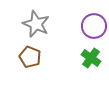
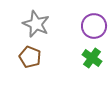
green cross: moved 1 px right
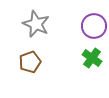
brown pentagon: moved 5 px down; rotated 30 degrees clockwise
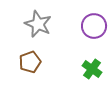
gray star: moved 2 px right
green cross: moved 11 px down
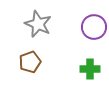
purple circle: moved 1 px down
green cross: moved 2 px left; rotated 36 degrees counterclockwise
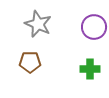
brown pentagon: rotated 20 degrees clockwise
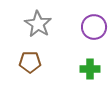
gray star: rotated 8 degrees clockwise
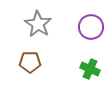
purple circle: moved 3 px left
green cross: rotated 24 degrees clockwise
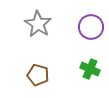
brown pentagon: moved 8 px right, 13 px down; rotated 15 degrees clockwise
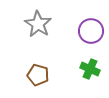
purple circle: moved 4 px down
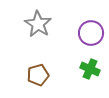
purple circle: moved 2 px down
brown pentagon: rotated 30 degrees counterclockwise
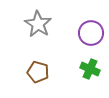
brown pentagon: moved 3 px up; rotated 30 degrees clockwise
